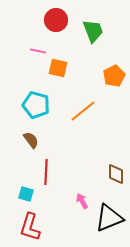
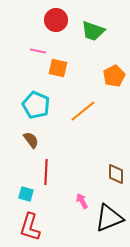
green trapezoid: rotated 130 degrees clockwise
cyan pentagon: rotated 8 degrees clockwise
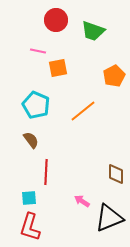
orange square: rotated 24 degrees counterclockwise
cyan square: moved 3 px right, 4 px down; rotated 21 degrees counterclockwise
pink arrow: rotated 28 degrees counterclockwise
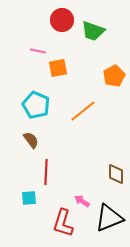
red circle: moved 6 px right
red L-shape: moved 33 px right, 4 px up
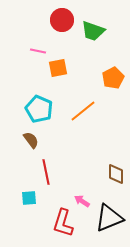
orange pentagon: moved 1 px left, 2 px down
cyan pentagon: moved 3 px right, 4 px down
red line: rotated 15 degrees counterclockwise
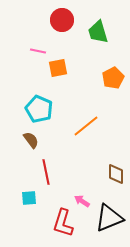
green trapezoid: moved 5 px right, 1 px down; rotated 55 degrees clockwise
orange line: moved 3 px right, 15 px down
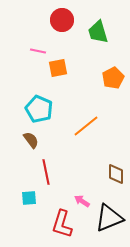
red L-shape: moved 1 px left, 1 px down
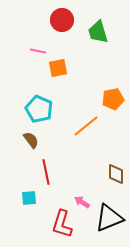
orange pentagon: moved 21 px down; rotated 15 degrees clockwise
pink arrow: moved 1 px down
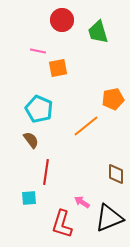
red line: rotated 20 degrees clockwise
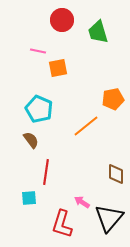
black triangle: rotated 28 degrees counterclockwise
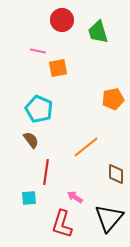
orange line: moved 21 px down
pink arrow: moved 7 px left, 5 px up
